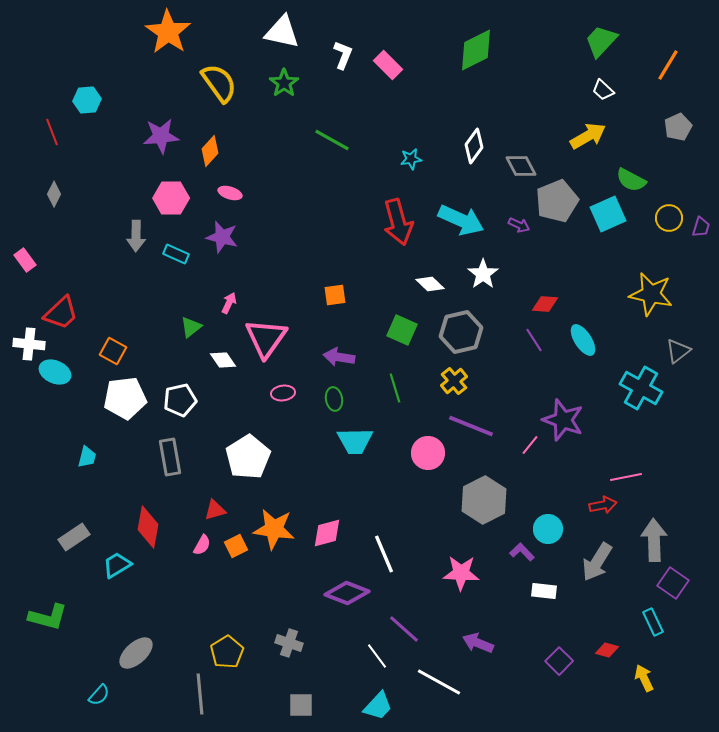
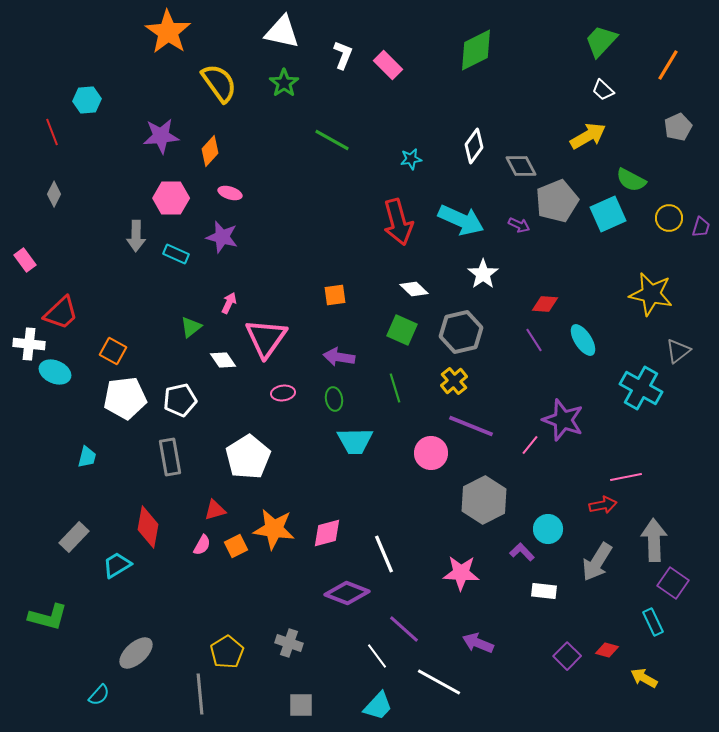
white diamond at (430, 284): moved 16 px left, 5 px down
pink circle at (428, 453): moved 3 px right
gray rectangle at (74, 537): rotated 12 degrees counterclockwise
purple square at (559, 661): moved 8 px right, 5 px up
yellow arrow at (644, 678): rotated 36 degrees counterclockwise
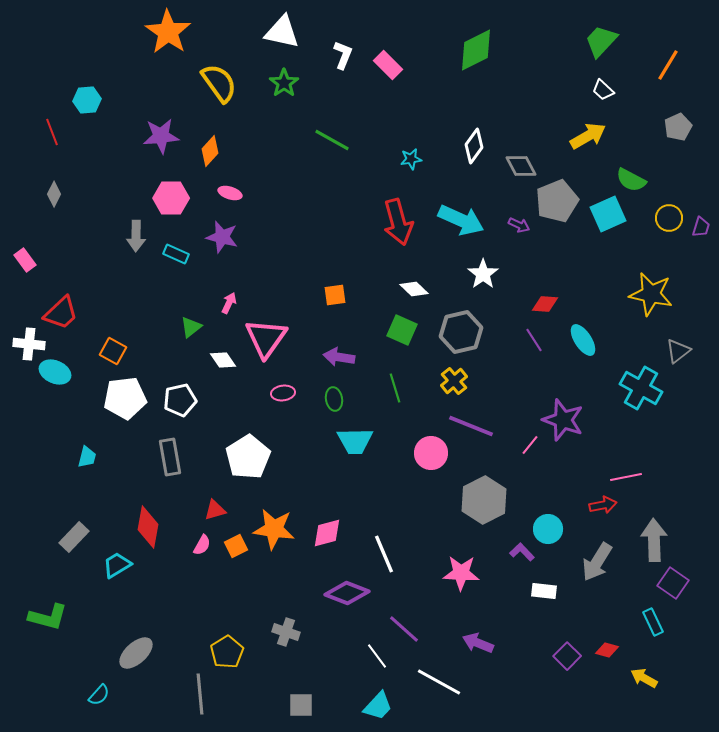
gray cross at (289, 643): moved 3 px left, 11 px up
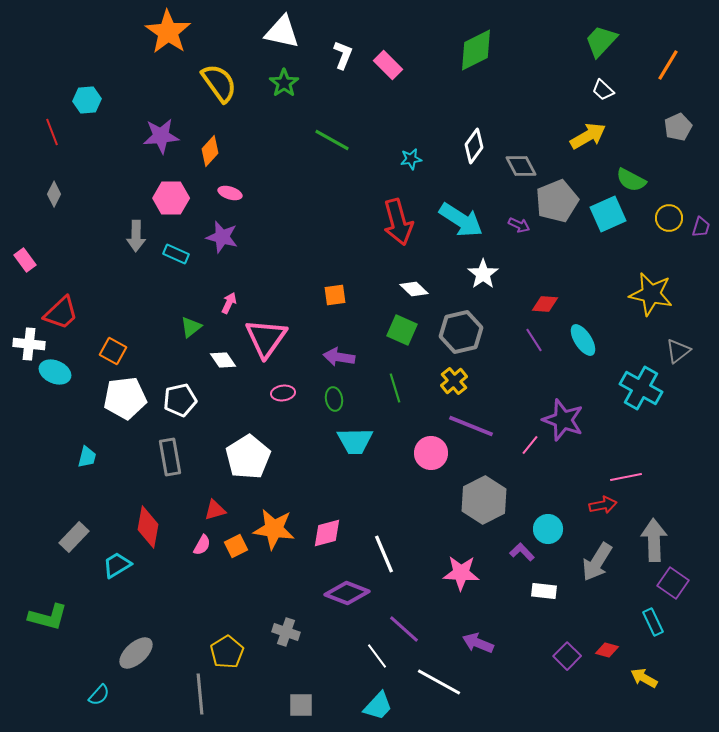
cyan arrow at (461, 220): rotated 9 degrees clockwise
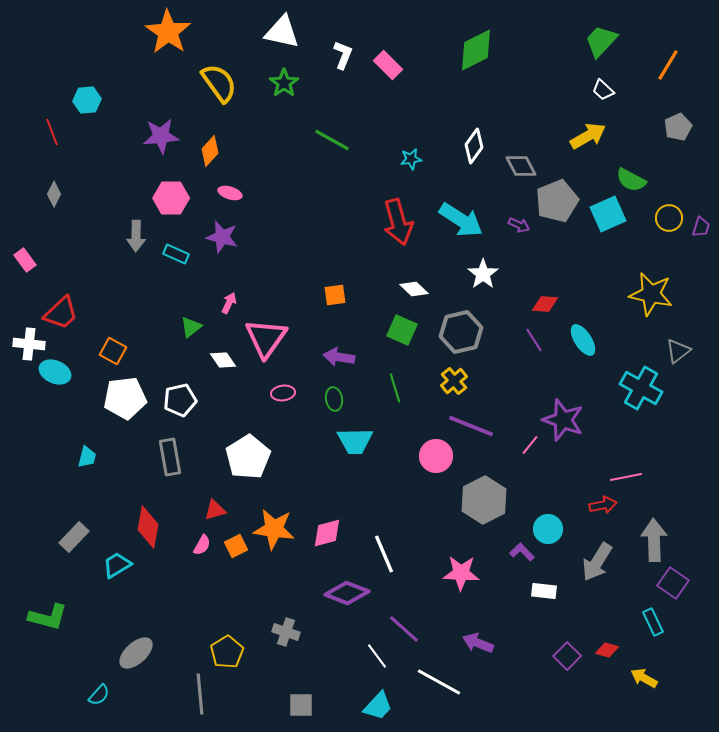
pink circle at (431, 453): moved 5 px right, 3 px down
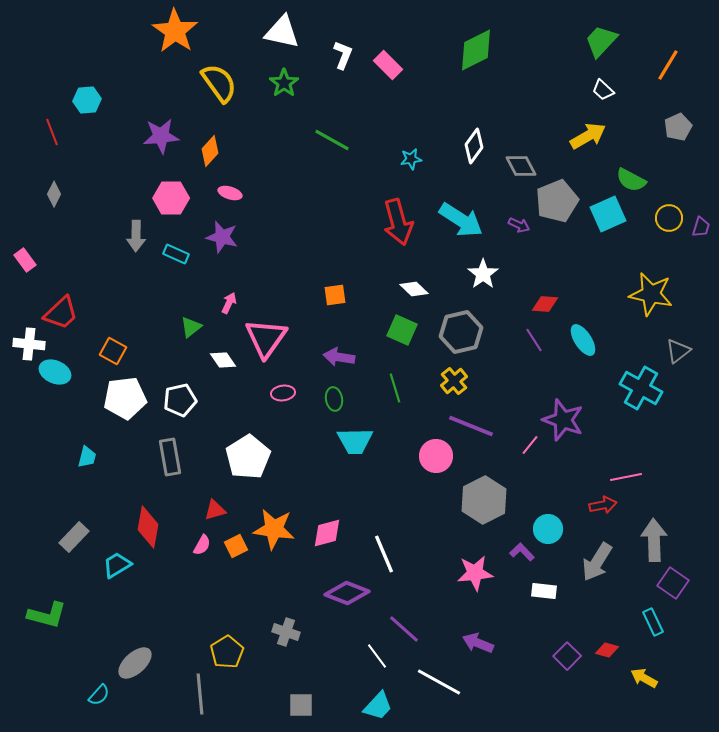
orange star at (168, 32): moved 7 px right, 1 px up
pink star at (461, 573): moved 14 px right; rotated 9 degrees counterclockwise
green L-shape at (48, 617): moved 1 px left, 2 px up
gray ellipse at (136, 653): moved 1 px left, 10 px down
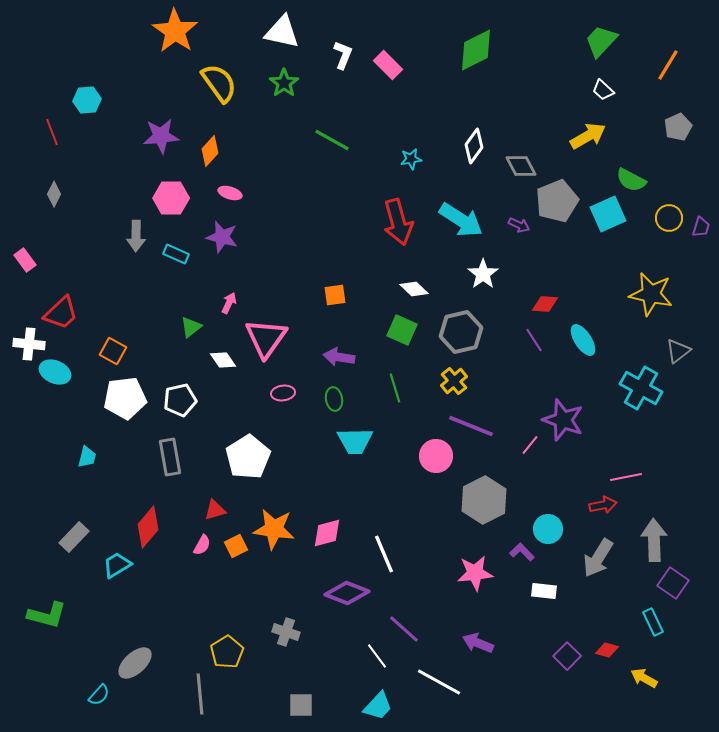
red diamond at (148, 527): rotated 30 degrees clockwise
gray arrow at (597, 562): moved 1 px right, 4 px up
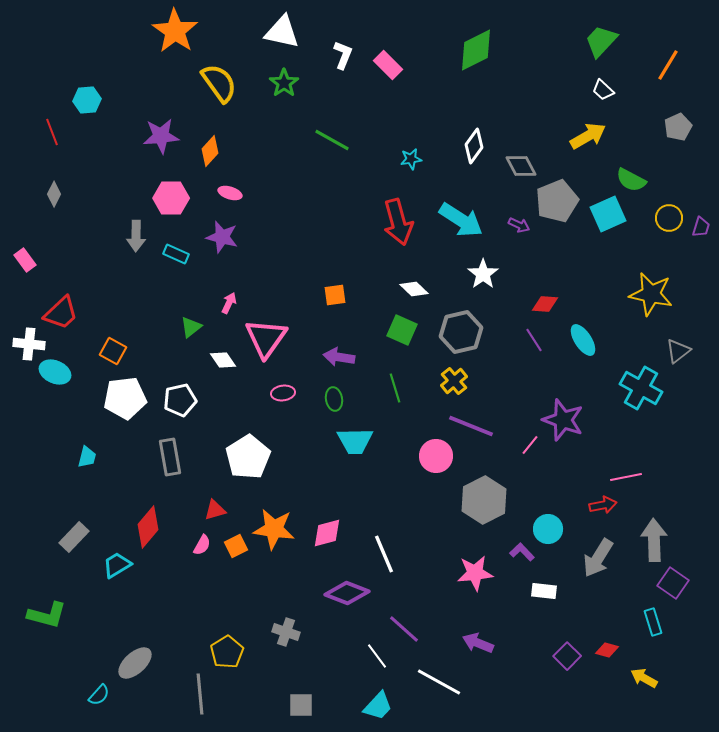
cyan rectangle at (653, 622): rotated 8 degrees clockwise
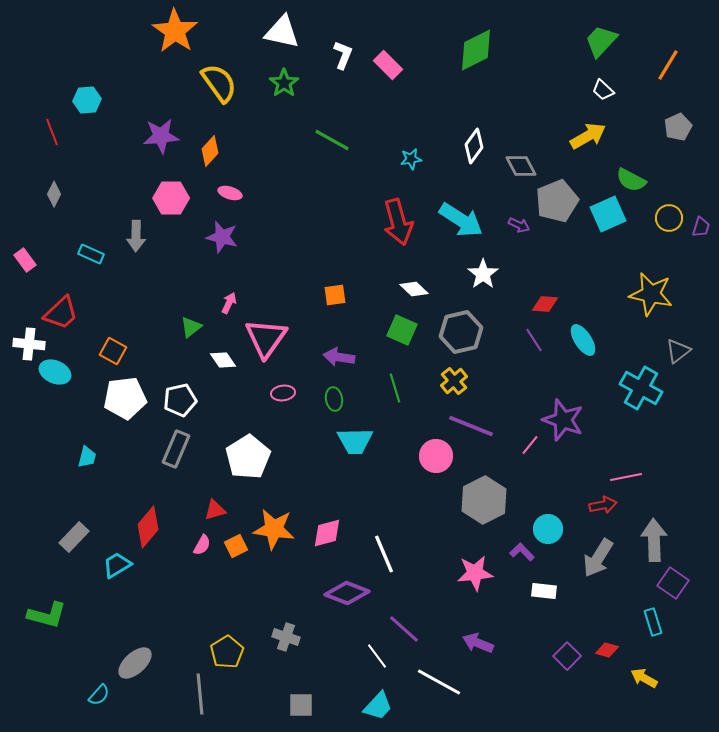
cyan rectangle at (176, 254): moved 85 px left
gray rectangle at (170, 457): moved 6 px right, 8 px up; rotated 33 degrees clockwise
gray cross at (286, 632): moved 5 px down
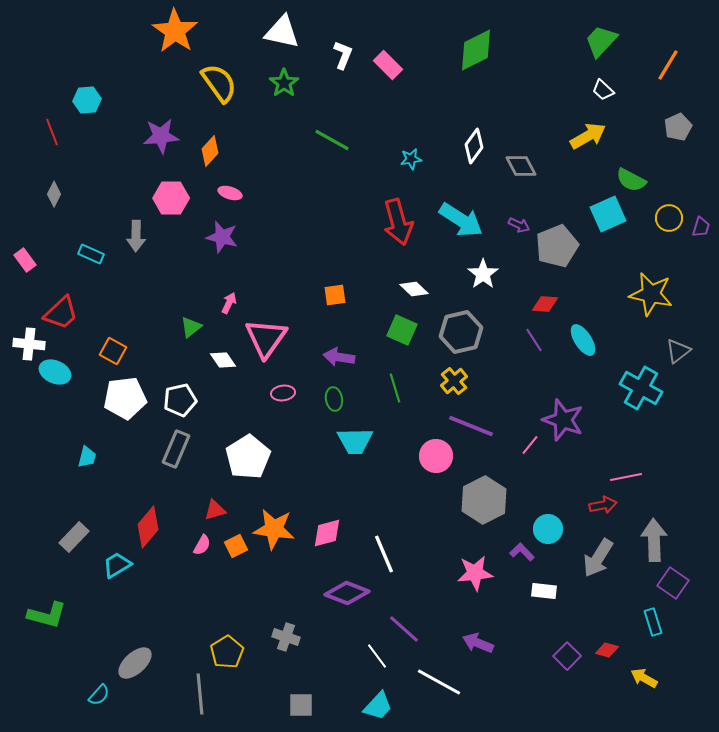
gray pentagon at (557, 201): moved 45 px down
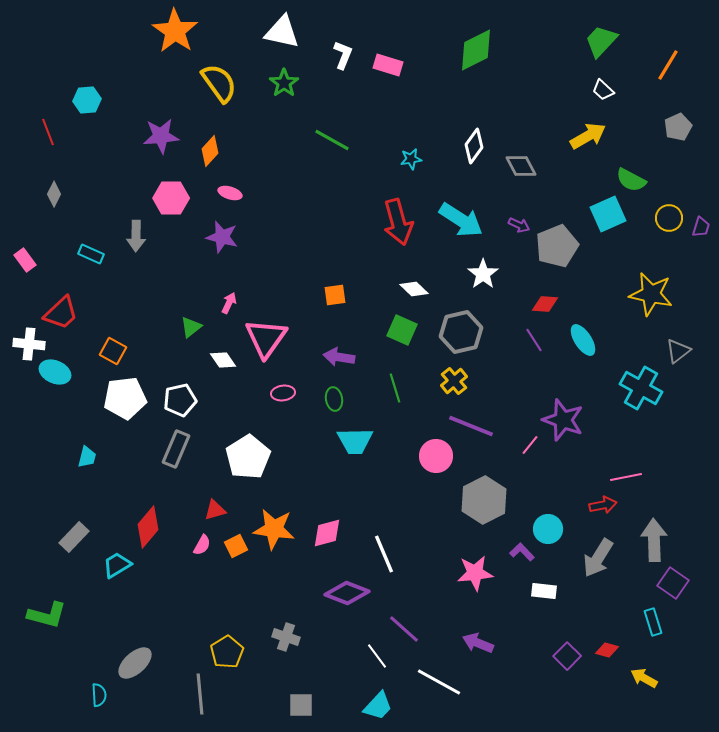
pink rectangle at (388, 65): rotated 28 degrees counterclockwise
red line at (52, 132): moved 4 px left
cyan semicircle at (99, 695): rotated 45 degrees counterclockwise
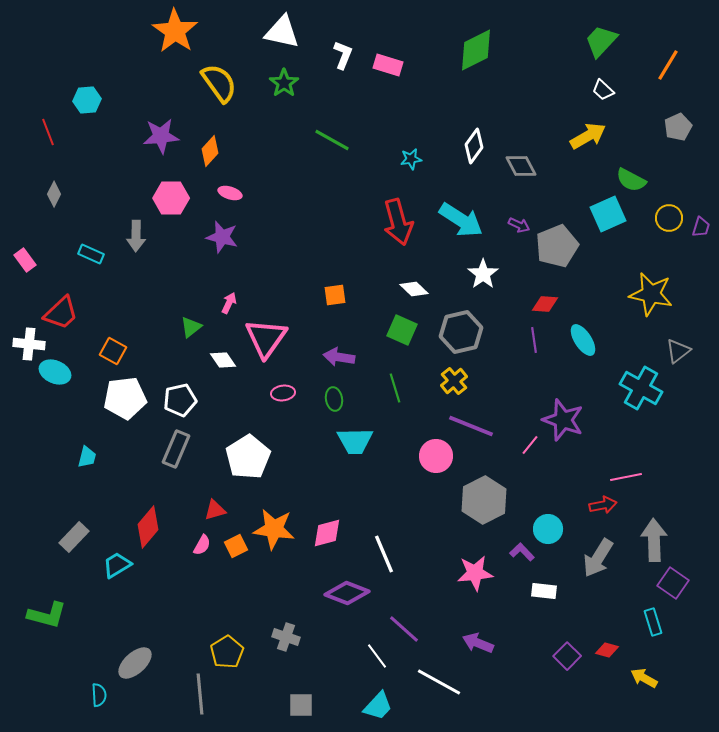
purple line at (534, 340): rotated 25 degrees clockwise
